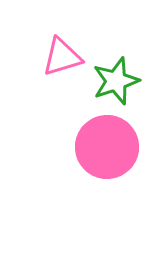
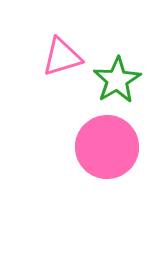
green star: moved 1 px right, 1 px up; rotated 12 degrees counterclockwise
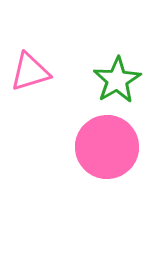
pink triangle: moved 32 px left, 15 px down
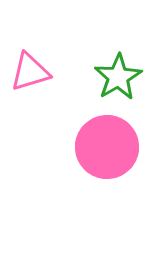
green star: moved 1 px right, 3 px up
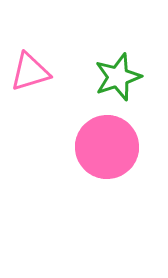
green star: rotated 12 degrees clockwise
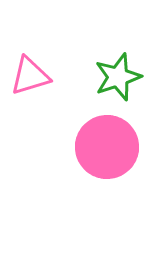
pink triangle: moved 4 px down
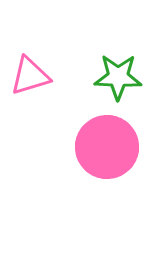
green star: rotated 21 degrees clockwise
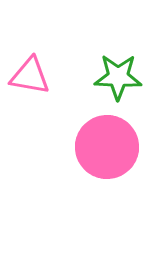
pink triangle: rotated 27 degrees clockwise
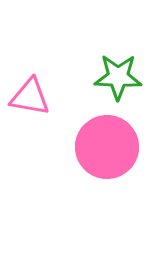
pink triangle: moved 21 px down
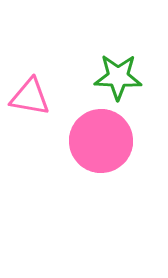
pink circle: moved 6 px left, 6 px up
